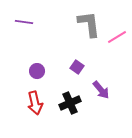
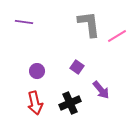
pink line: moved 1 px up
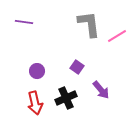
black cross: moved 4 px left, 5 px up
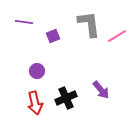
purple square: moved 24 px left, 31 px up; rotated 32 degrees clockwise
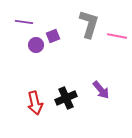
gray L-shape: rotated 24 degrees clockwise
pink line: rotated 42 degrees clockwise
purple circle: moved 1 px left, 26 px up
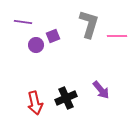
purple line: moved 1 px left
pink line: rotated 12 degrees counterclockwise
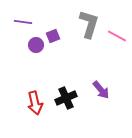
pink line: rotated 30 degrees clockwise
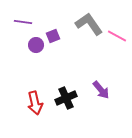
gray L-shape: rotated 52 degrees counterclockwise
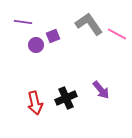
pink line: moved 2 px up
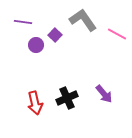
gray L-shape: moved 6 px left, 4 px up
purple square: moved 2 px right, 1 px up; rotated 24 degrees counterclockwise
purple arrow: moved 3 px right, 4 px down
black cross: moved 1 px right
